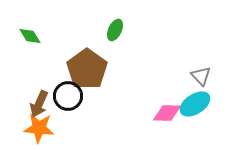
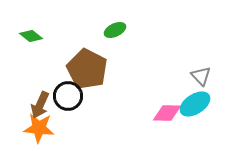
green ellipse: rotated 40 degrees clockwise
green diamond: moved 1 px right; rotated 20 degrees counterclockwise
brown pentagon: rotated 9 degrees counterclockwise
brown arrow: moved 1 px right, 1 px down
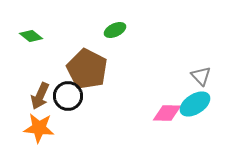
brown arrow: moved 9 px up
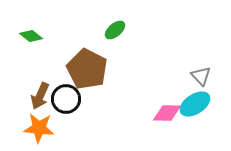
green ellipse: rotated 15 degrees counterclockwise
black circle: moved 2 px left, 3 px down
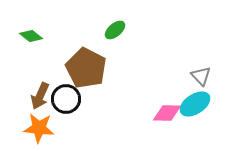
brown pentagon: moved 1 px left, 1 px up
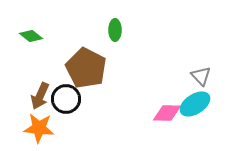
green ellipse: rotated 50 degrees counterclockwise
